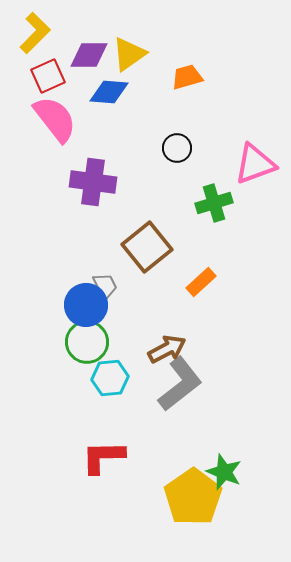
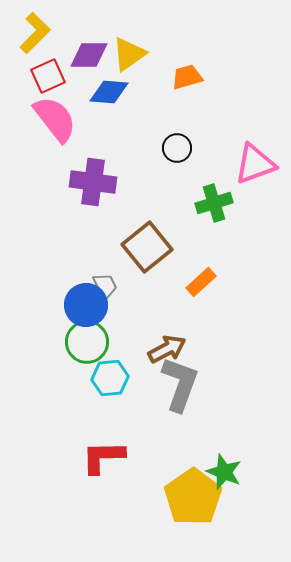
gray L-shape: rotated 32 degrees counterclockwise
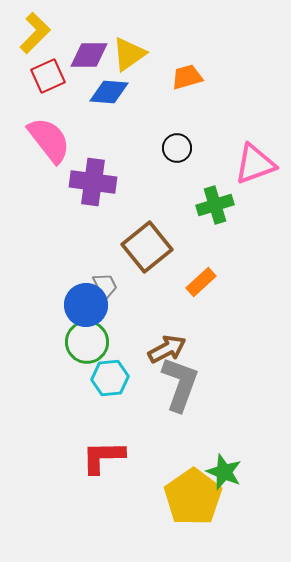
pink semicircle: moved 6 px left, 21 px down
green cross: moved 1 px right, 2 px down
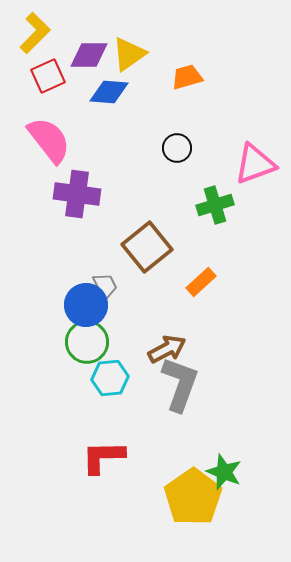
purple cross: moved 16 px left, 12 px down
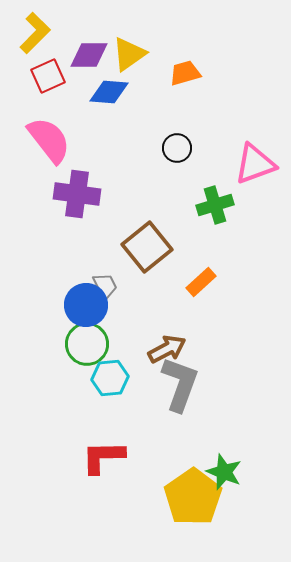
orange trapezoid: moved 2 px left, 4 px up
green circle: moved 2 px down
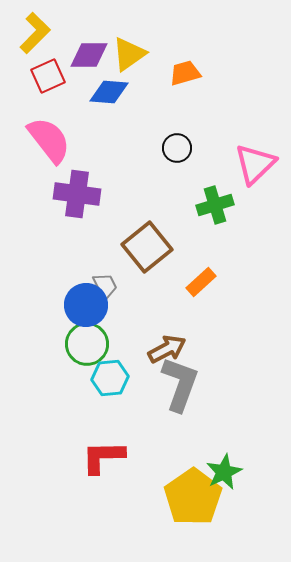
pink triangle: rotated 24 degrees counterclockwise
green star: rotated 24 degrees clockwise
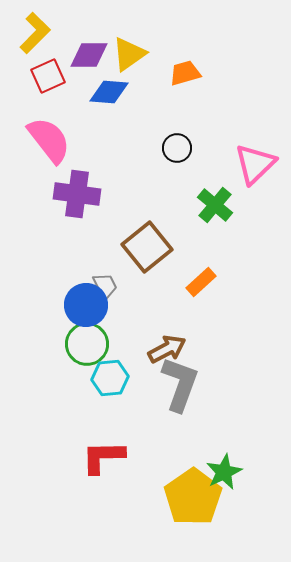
green cross: rotated 33 degrees counterclockwise
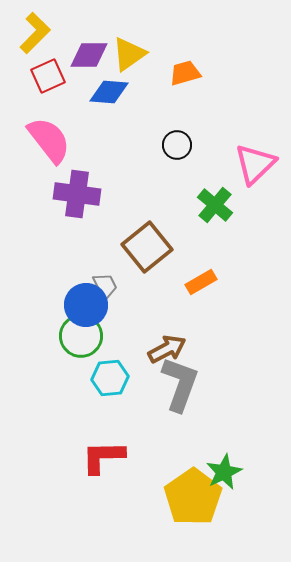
black circle: moved 3 px up
orange rectangle: rotated 12 degrees clockwise
green circle: moved 6 px left, 8 px up
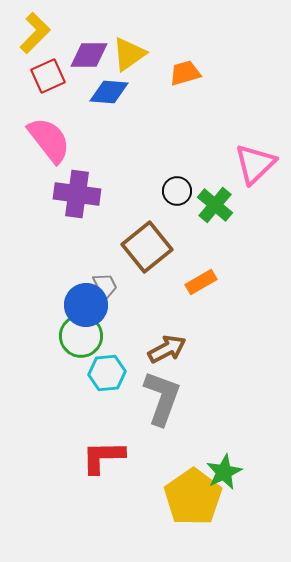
black circle: moved 46 px down
cyan hexagon: moved 3 px left, 5 px up
gray L-shape: moved 18 px left, 14 px down
